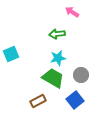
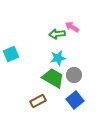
pink arrow: moved 15 px down
gray circle: moved 7 px left
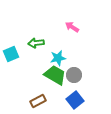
green arrow: moved 21 px left, 9 px down
green trapezoid: moved 2 px right, 3 px up
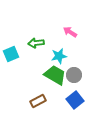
pink arrow: moved 2 px left, 5 px down
cyan star: moved 1 px right, 2 px up
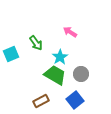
green arrow: rotated 119 degrees counterclockwise
cyan star: moved 1 px right, 1 px down; rotated 21 degrees counterclockwise
gray circle: moved 7 px right, 1 px up
brown rectangle: moved 3 px right
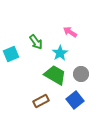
green arrow: moved 1 px up
cyan star: moved 4 px up
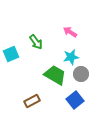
cyan star: moved 11 px right, 4 px down; rotated 21 degrees clockwise
brown rectangle: moved 9 px left
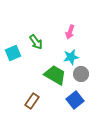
pink arrow: rotated 104 degrees counterclockwise
cyan square: moved 2 px right, 1 px up
brown rectangle: rotated 28 degrees counterclockwise
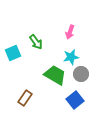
brown rectangle: moved 7 px left, 3 px up
